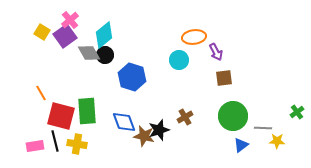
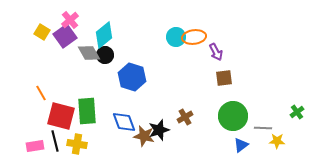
cyan circle: moved 3 px left, 23 px up
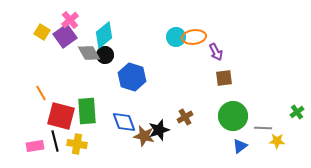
blue triangle: moved 1 px left, 1 px down
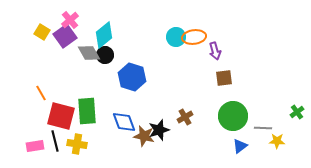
purple arrow: moved 1 px left, 1 px up; rotated 12 degrees clockwise
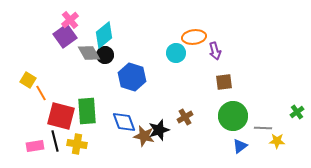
yellow square: moved 14 px left, 48 px down
cyan circle: moved 16 px down
brown square: moved 4 px down
